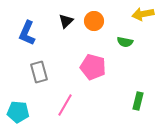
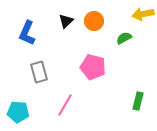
green semicircle: moved 1 px left, 4 px up; rotated 140 degrees clockwise
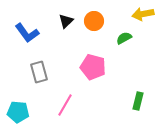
blue L-shape: rotated 60 degrees counterclockwise
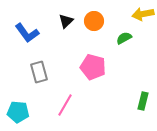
green rectangle: moved 5 px right
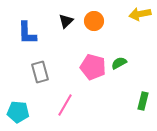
yellow arrow: moved 3 px left
blue L-shape: rotated 35 degrees clockwise
green semicircle: moved 5 px left, 25 px down
gray rectangle: moved 1 px right
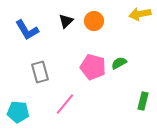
blue L-shape: moved 3 px up; rotated 30 degrees counterclockwise
pink line: moved 1 px up; rotated 10 degrees clockwise
